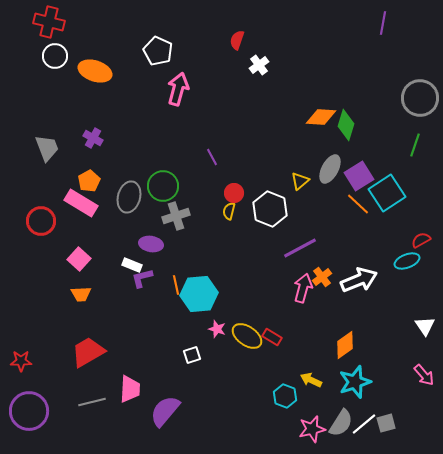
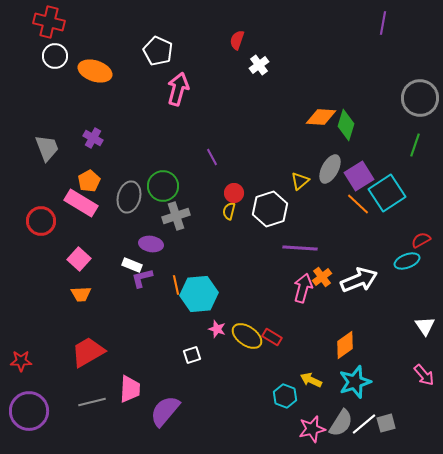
white hexagon at (270, 209): rotated 20 degrees clockwise
purple line at (300, 248): rotated 32 degrees clockwise
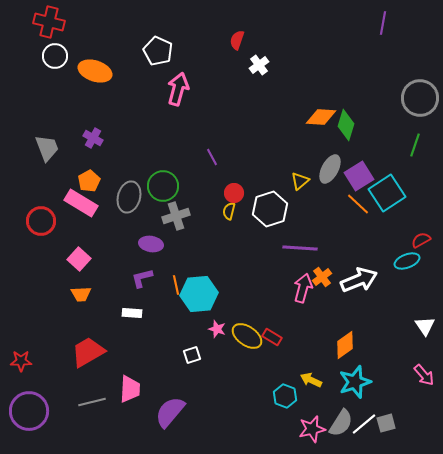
white rectangle at (132, 265): moved 48 px down; rotated 18 degrees counterclockwise
purple semicircle at (165, 411): moved 5 px right, 1 px down
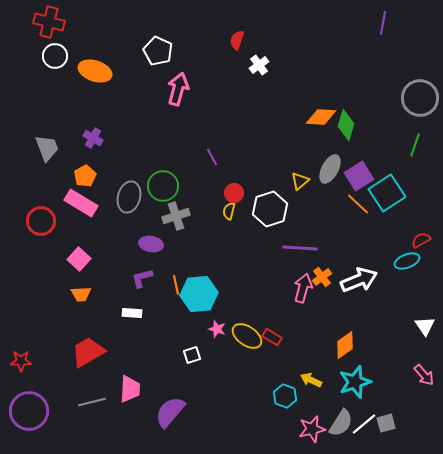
orange pentagon at (89, 181): moved 4 px left, 5 px up
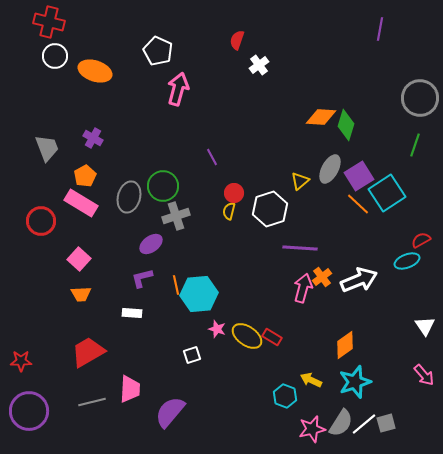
purple line at (383, 23): moved 3 px left, 6 px down
purple ellipse at (151, 244): rotated 45 degrees counterclockwise
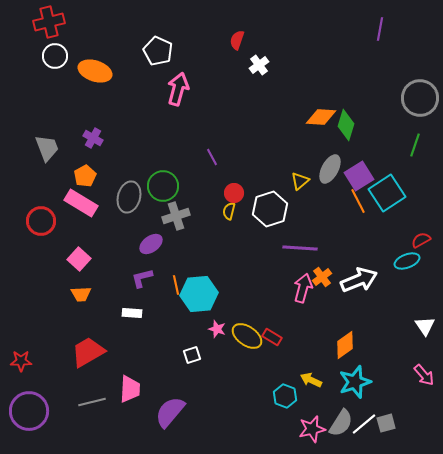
red cross at (49, 22): rotated 28 degrees counterclockwise
orange line at (358, 204): moved 3 px up; rotated 20 degrees clockwise
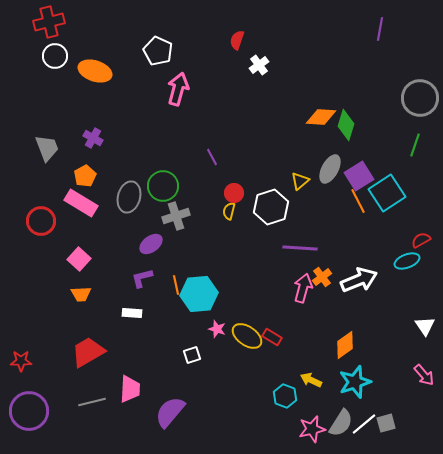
white hexagon at (270, 209): moved 1 px right, 2 px up
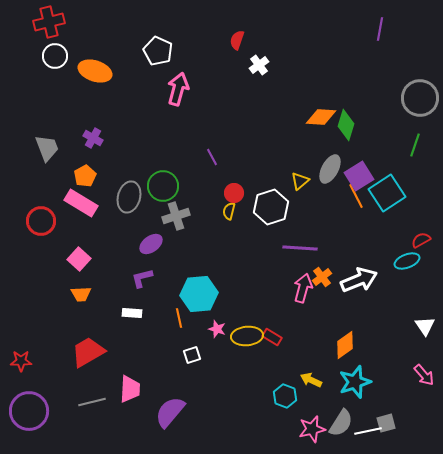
orange line at (358, 201): moved 2 px left, 5 px up
orange line at (176, 285): moved 3 px right, 33 px down
yellow ellipse at (247, 336): rotated 40 degrees counterclockwise
white line at (364, 424): moved 4 px right, 7 px down; rotated 28 degrees clockwise
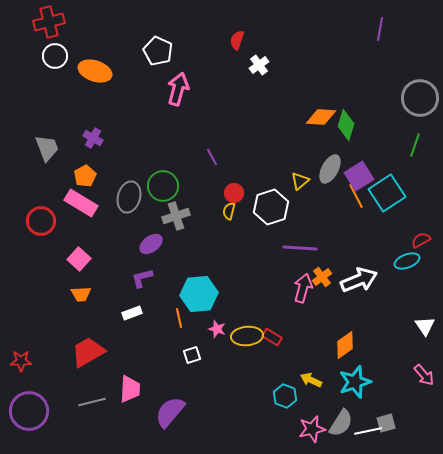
white rectangle at (132, 313): rotated 24 degrees counterclockwise
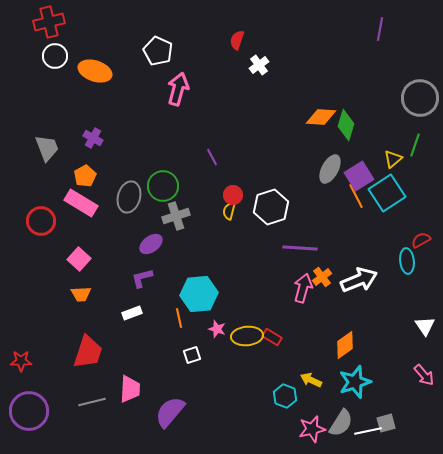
yellow triangle at (300, 181): moved 93 px right, 22 px up
red circle at (234, 193): moved 1 px left, 2 px down
cyan ellipse at (407, 261): rotated 75 degrees counterclockwise
red trapezoid at (88, 352): rotated 138 degrees clockwise
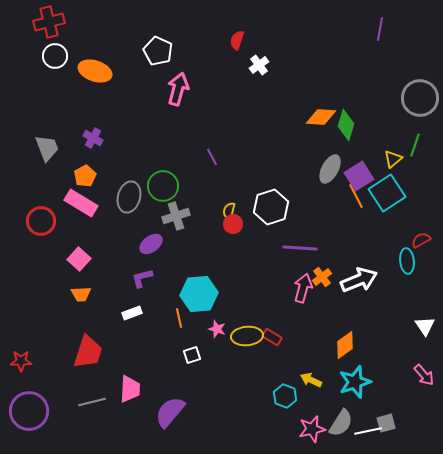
red circle at (233, 195): moved 29 px down
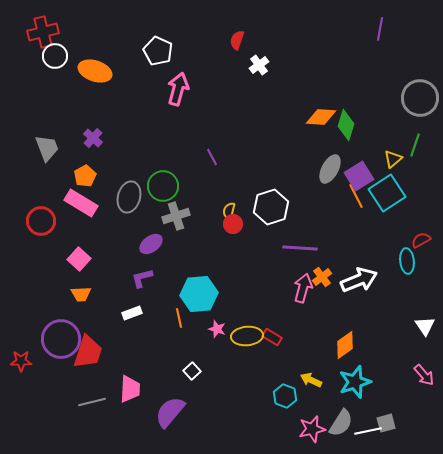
red cross at (49, 22): moved 6 px left, 10 px down
purple cross at (93, 138): rotated 12 degrees clockwise
white square at (192, 355): moved 16 px down; rotated 24 degrees counterclockwise
purple circle at (29, 411): moved 32 px right, 72 px up
